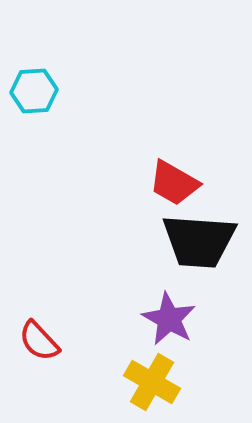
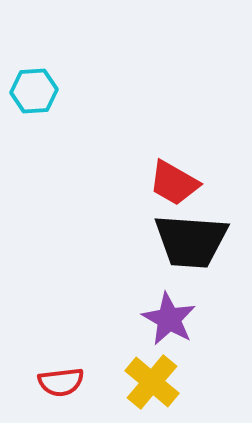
black trapezoid: moved 8 px left
red semicircle: moved 22 px right, 41 px down; rotated 54 degrees counterclockwise
yellow cross: rotated 10 degrees clockwise
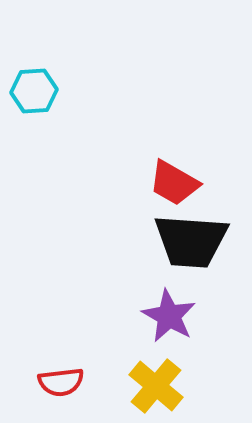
purple star: moved 3 px up
yellow cross: moved 4 px right, 4 px down
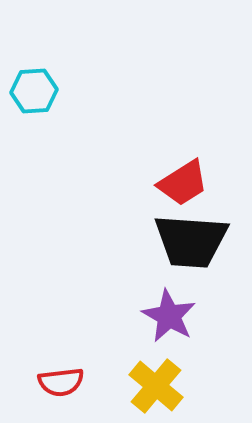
red trapezoid: moved 9 px right; rotated 62 degrees counterclockwise
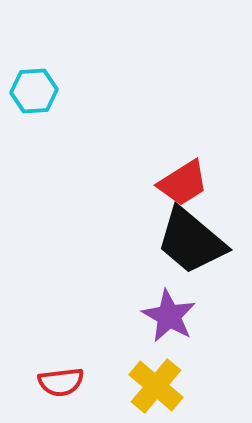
black trapezoid: rotated 36 degrees clockwise
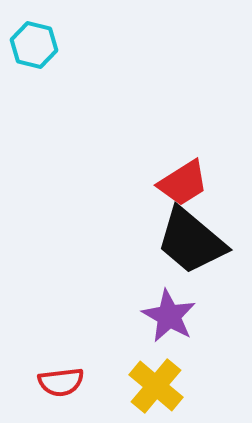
cyan hexagon: moved 46 px up; rotated 18 degrees clockwise
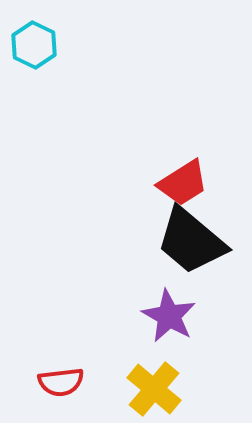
cyan hexagon: rotated 12 degrees clockwise
yellow cross: moved 2 px left, 3 px down
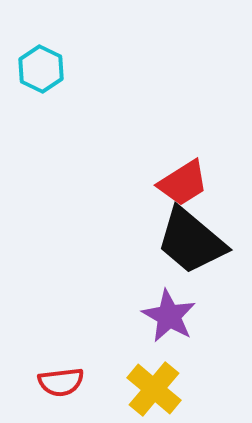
cyan hexagon: moved 7 px right, 24 px down
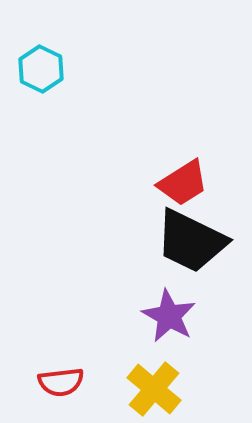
black trapezoid: rotated 14 degrees counterclockwise
